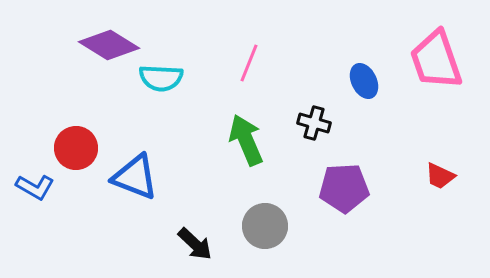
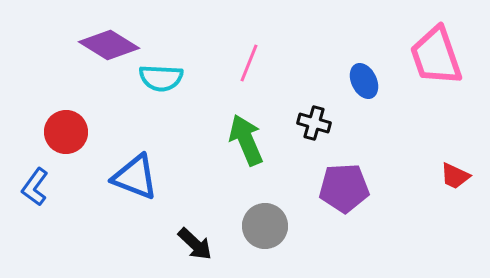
pink trapezoid: moved 4 px up
red circle: moved 10 px left, 16 px up
red trapezoid: moved 15 px right
blue L-shape: rotated 96 degrees clockwise
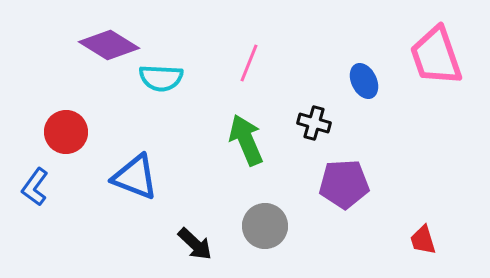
red trapezoid: moved 32 px left, 64 px down; rotated 48 degrees clockwise
purple pentagon: moved 4 px up
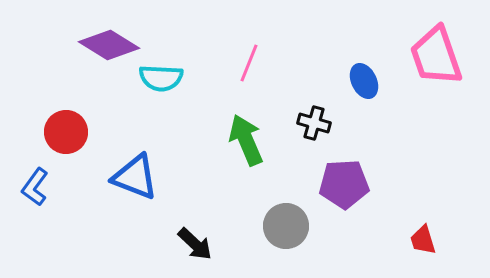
gray circle: moved 21 px right
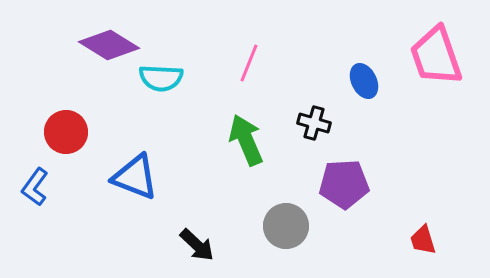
black arrow: moved 2 px right, 1 px down
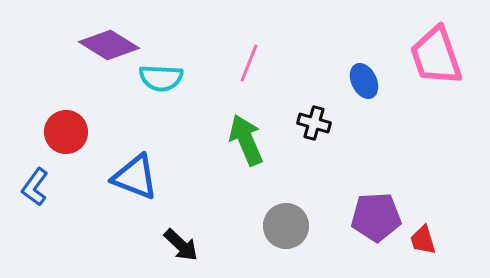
purple pentagon: moved 32 px right, 33 px down
black arrow: moved 16 px left
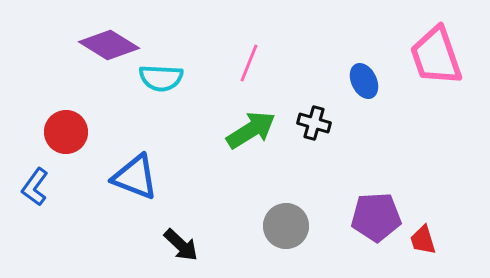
green arrow: moved 5 px right, 10 px up; rotated 81 degrees clockwise
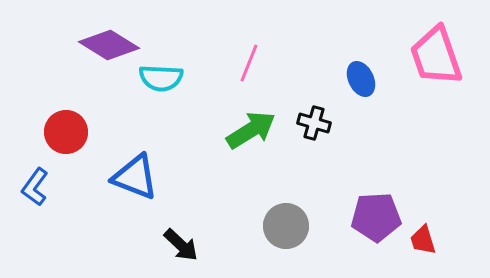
blue ellipse: moved 3 px left, 2 px up
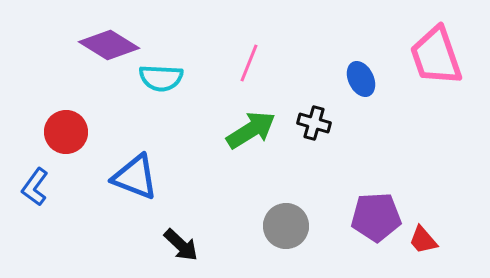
red trapezoid: rotated 24 degrees counterclockwise
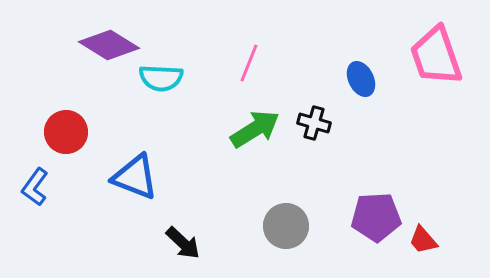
green arrow: moved 4 px right, 1 px up
black arrow: moved 2 px right, 2 px up
